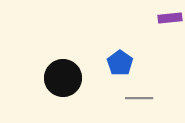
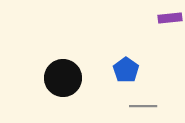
blue pentagon: moved 6 px right, 7 px down
gray line: moved 4 px right, 8 px down
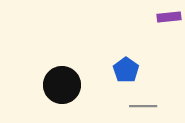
purple rectangle: moved 1 px left, 1 px up
black circle: moved 1 px left, 7 px down
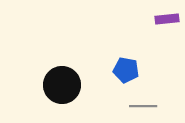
purple rectangle: moved 2 px left, 2 px down
blue pentagon: rotated 25 degrees counterclockwise
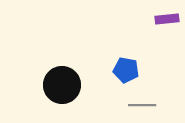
gray line: moved 1 px left, 1 px up
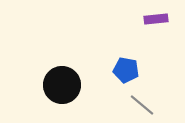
purple rectangle: moved 11 px left
gray line: rotated 40 degrees clockwise
